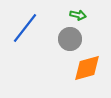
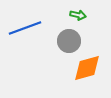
blue line: rotated 32 degrees clockwise
gray circle: moved 1 px left, 2 px down
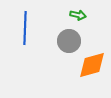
blue line: rotated 68 degrees counterclockwise
orange diamond: moved 5 px right, 3 px up
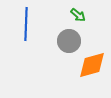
green arrow: rotated 28 degrees clockwise
blue line: moved 1 px right, 4 px up
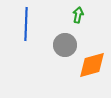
green arrow: rotated 119 degrees counterclockwise
gray circle: moved 4 px left, 4 px down
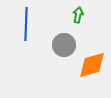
gray circle: moved 1 px left
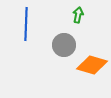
orange diamond: rotated 32 degrees clockwise
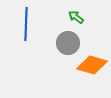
green arrow: moved 2 px left, 2 px down; rotated 63 degrees counterclockwise
gray circle: moved 4 px right, 2 px up
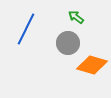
blue line: moved 5 px down; rotated 24 degrees clockwise
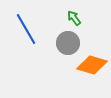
green arrow: moved 2 px left, 1 px down; rotated 14 degrees clockwise
blue line: rotated 56 degrees counterclockwise
